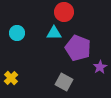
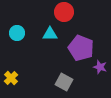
cyan triangle: moved 4 px left, 1 px down
purple pentagon: moved 3 px right
purple star: rotated 24 degrees counterclockwise
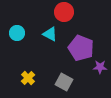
cyan triangle: rotated 28 degrees clockwise
purple star: rotated 16 degrees counterclockwise
yellow cross: moved 17 px right
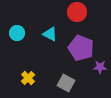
red circle: moved 13 px right
gray square: moved 2 px right, 1 px down
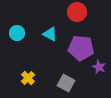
purple pentagon: rotated 15 degrees counterclockwise
purple star: moved 1 px left; rotated 24 degrees clockwise
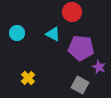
red circle: moved 5 px left
cyan triangle: moved 3 px right
gray square: moved 14 px right, 2 px down
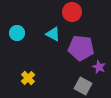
gray square: moved 3 px right, 1 px down
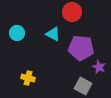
yellow cross: rotated 32 degrees counterclockwise
